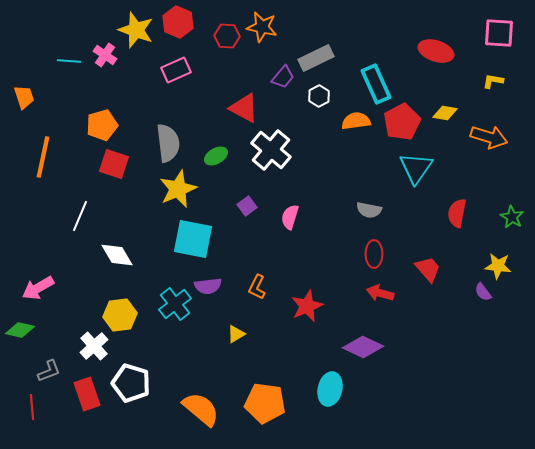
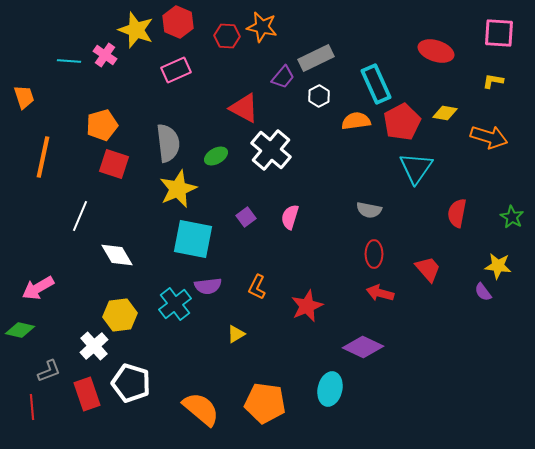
purple square at (247, 206): moved 1 px left, 11 px down
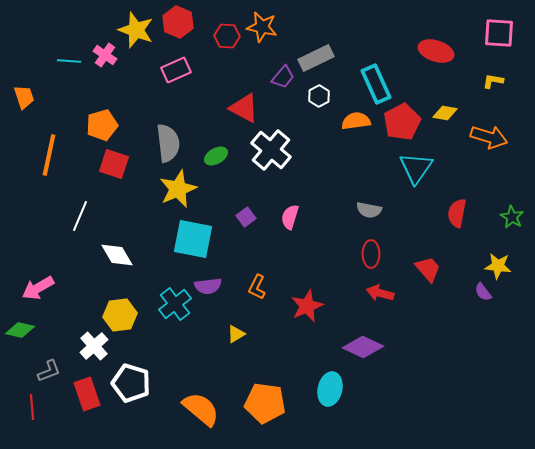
orange line at (43, 157): moved 6 px right, 2 px up
red ellipse at (374, 254): moved 3 px left
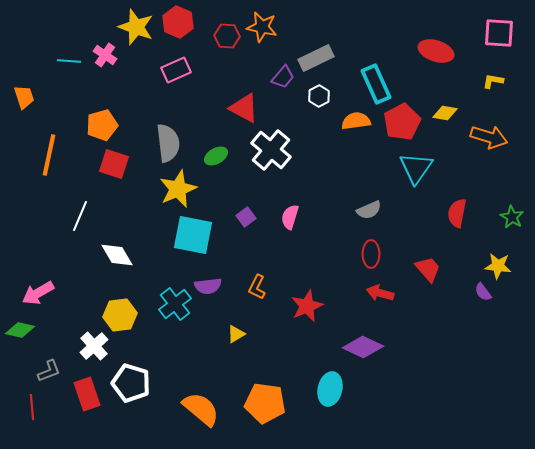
yellow star at (136, 30): moved 3 px up
gray semicircle at (369, 210): rotated 35 degrees counterclockwise
cyan square at (193, 239): moved 4 px up
pink arrow at (38, 288): moved 5 px down
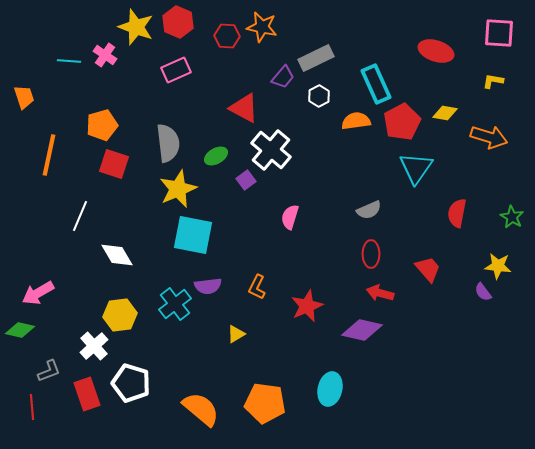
purple square at (246, 217): moved 37 px up
purple diamond at (363, 347): moved 1 px left, 17 px up; rotated 12 degrees counterclockwise
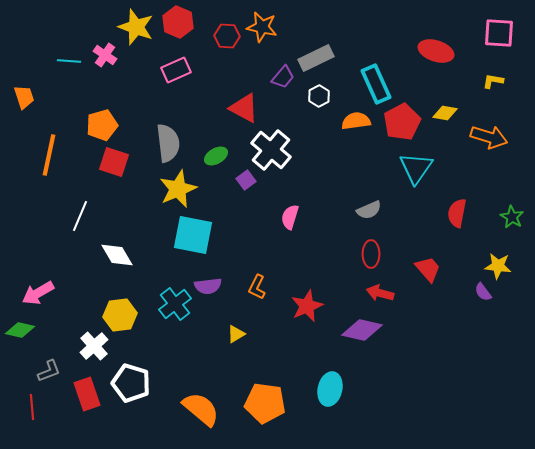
red square at (114, 164): moved 2 px up
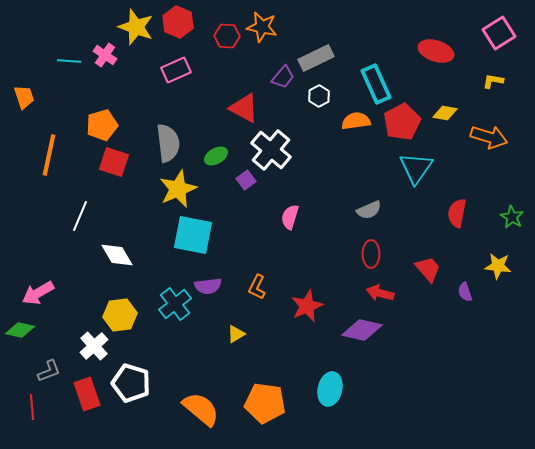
pink square at (499, 33): rotated 36 degrees counterclockwise
purple semicircle at (483, 292): moved 18 px left; rotated 18 degrees clockwise
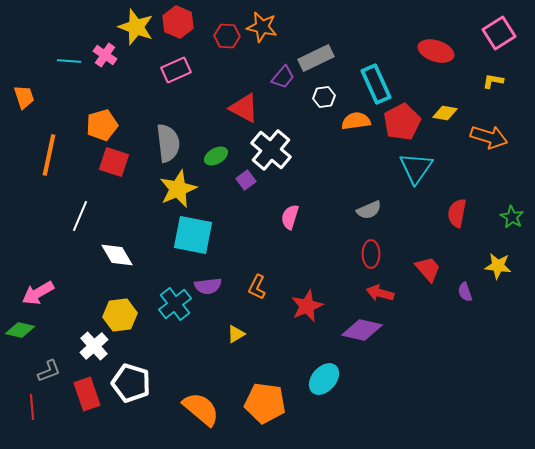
white hexagon at (319, 96): moved 5 px right, 1 px down; rotated 20 degrees clockwise
cyan ellipse at (330, 389): moved 6 px left, 10 px up; rotated 28 degrees clockwise
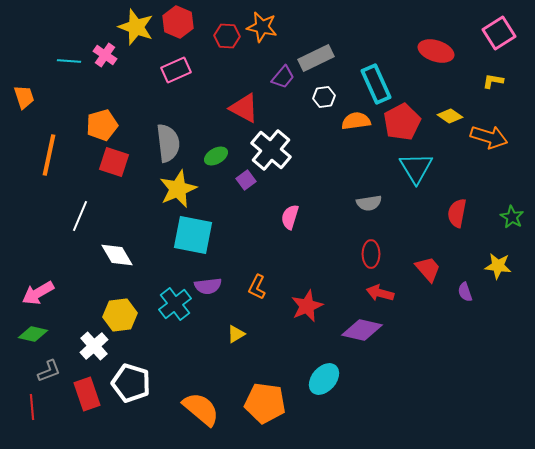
yellow diamond at (445, 113): moved 5 px right, 3 px down; rotated 25 degrees clockwise
cyan triangle at (416, 168): rotated 6 degrees counterclockwise
gray semicircle at (369, 210): moved 7 px up; rotated 15 degrees clockwise
green diamond at (20, 330): moved 13 px right, 4 px down
